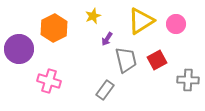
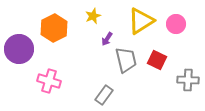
red square: rotated 36 degrees counterclockwise
gray rectangle: moved 1 px left, 5 px down
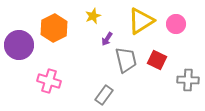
purple circle: moved 4 px up
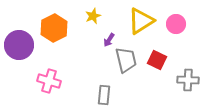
purple arrow: moved 2 px right, 1 px down
gray rectangle: rotated 30 degrees counterclockwise
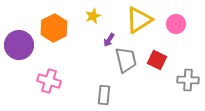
yellow triangle: moved 2 px left, 1 px up
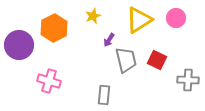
pink circle: moved 6 px up
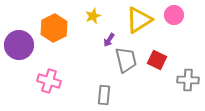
pink circle: moved 2 px left, 3 px up
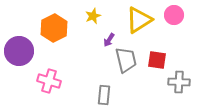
purple circle: moved 6 px down
red square: rotated 18 degrees counterclockwise
gray cross: moved 9 px left, 2 px down
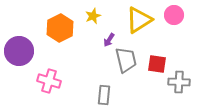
orange hexagon: moved 6 px right
red square: moved 4 px down
